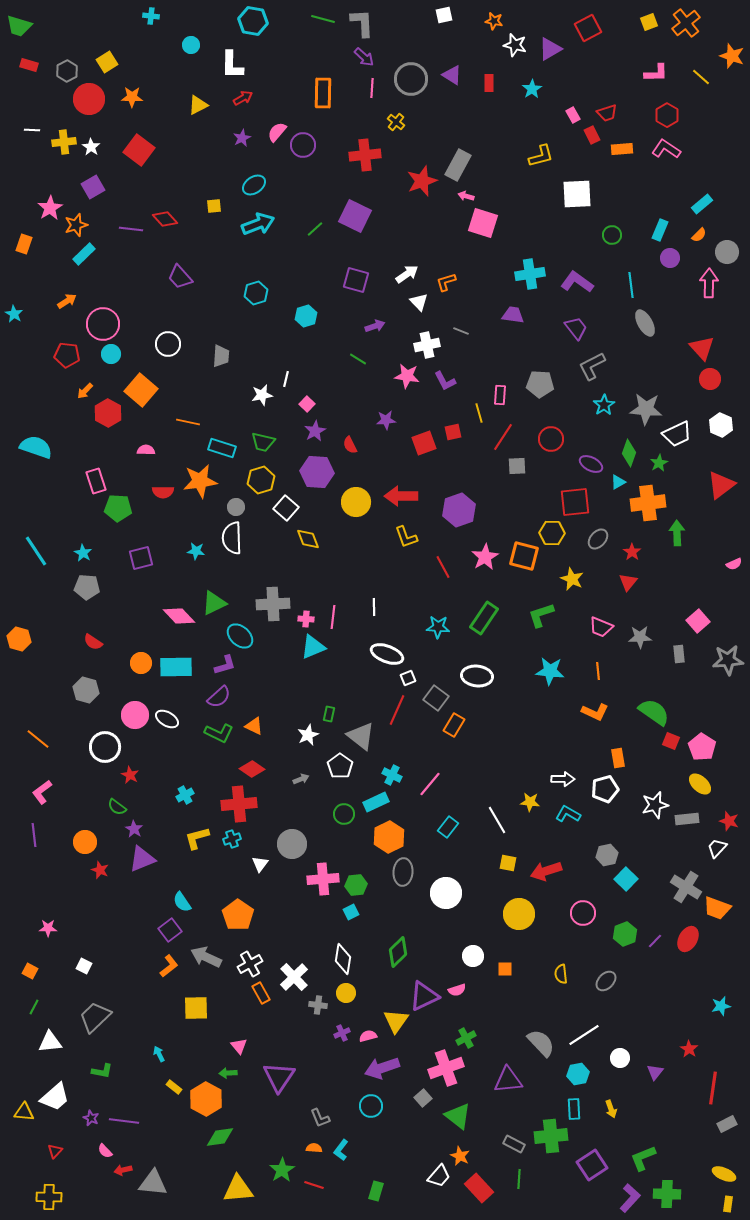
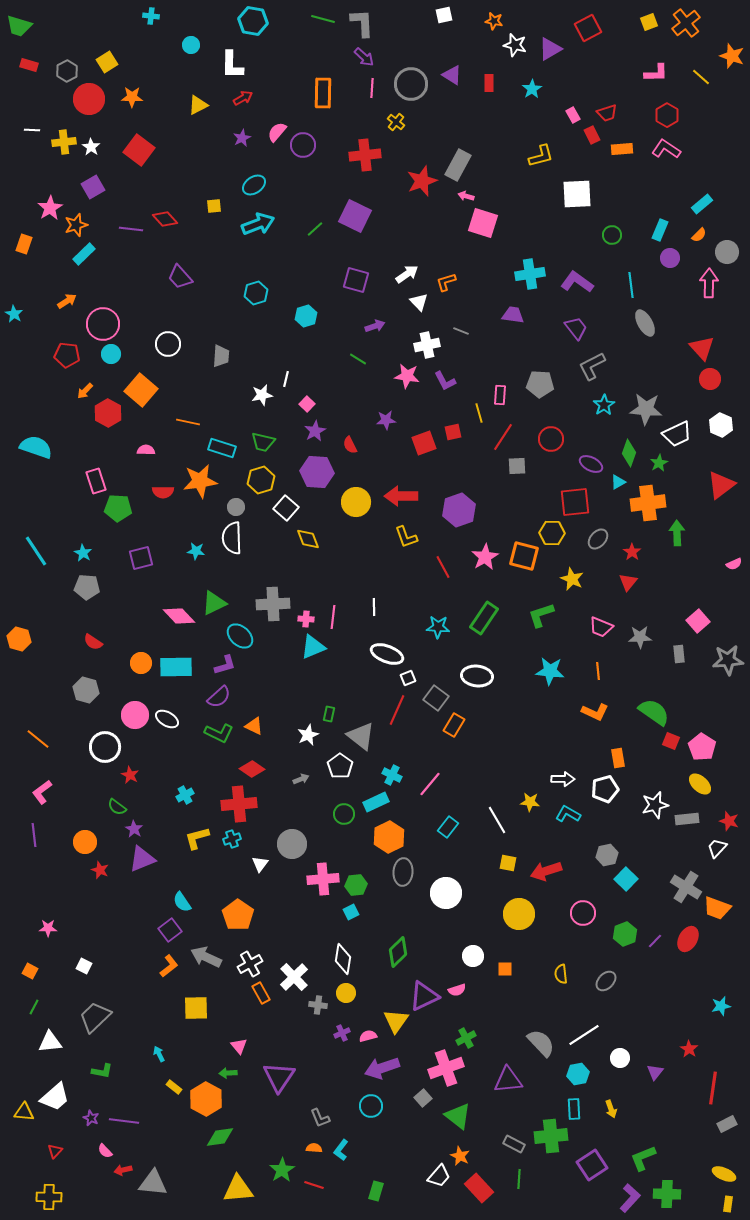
gray circle at (411, 79): moved 5 px down
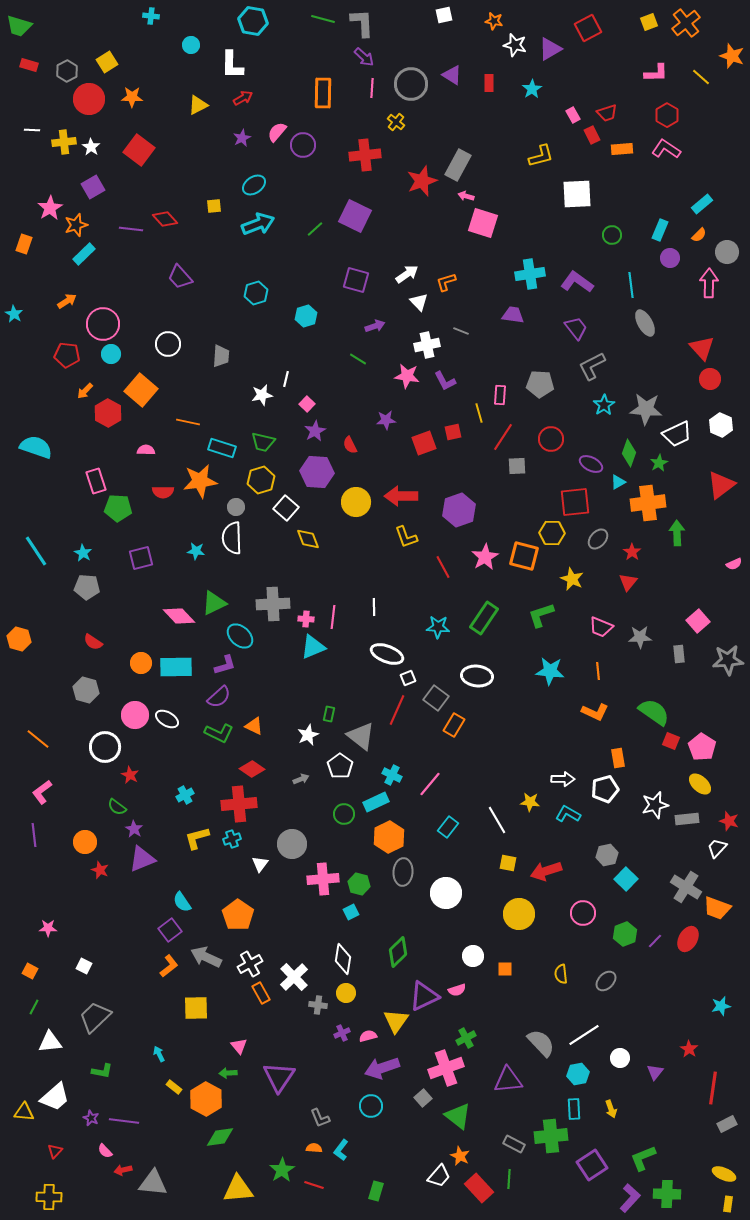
green hexagon at (356, 885): moved 3 px right, 1 px up; rotated 20 degrees clockwise
green line at (519, 1179): moved 10 px left
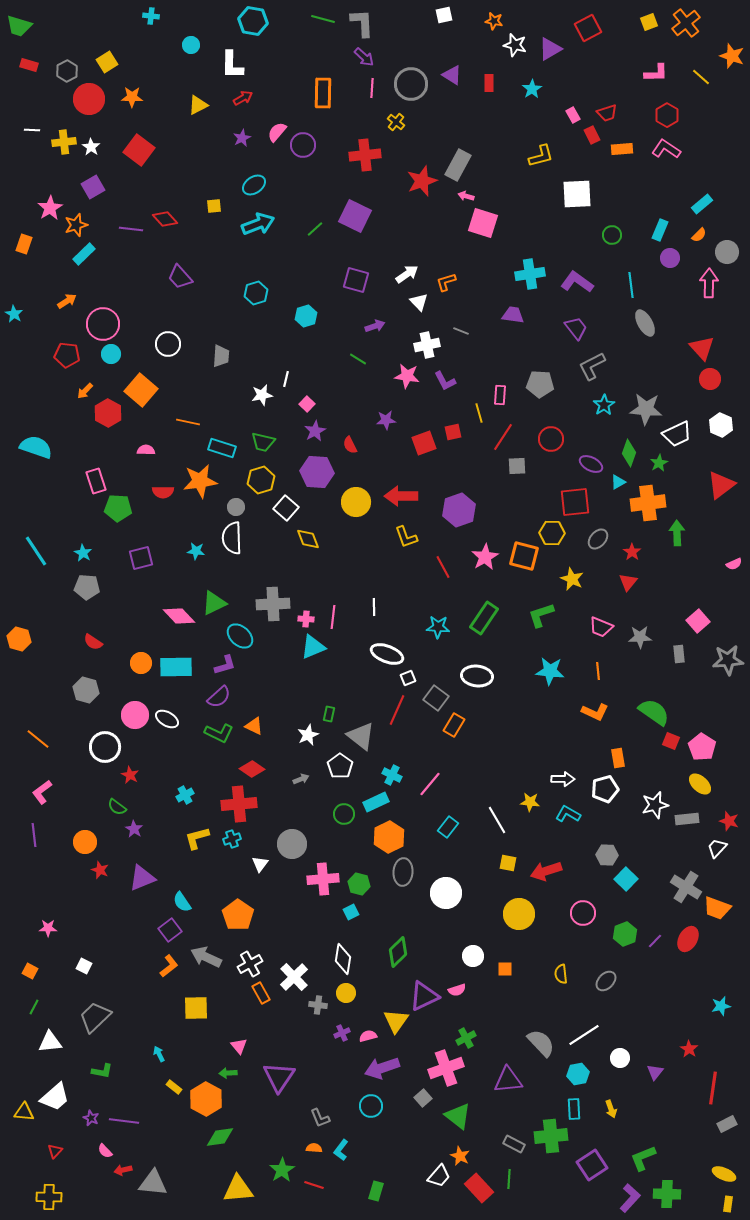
gray hexagon at (607, 855): rotated 15 degrees clockwise
purple triangle at (142, 859): moved 19 px down
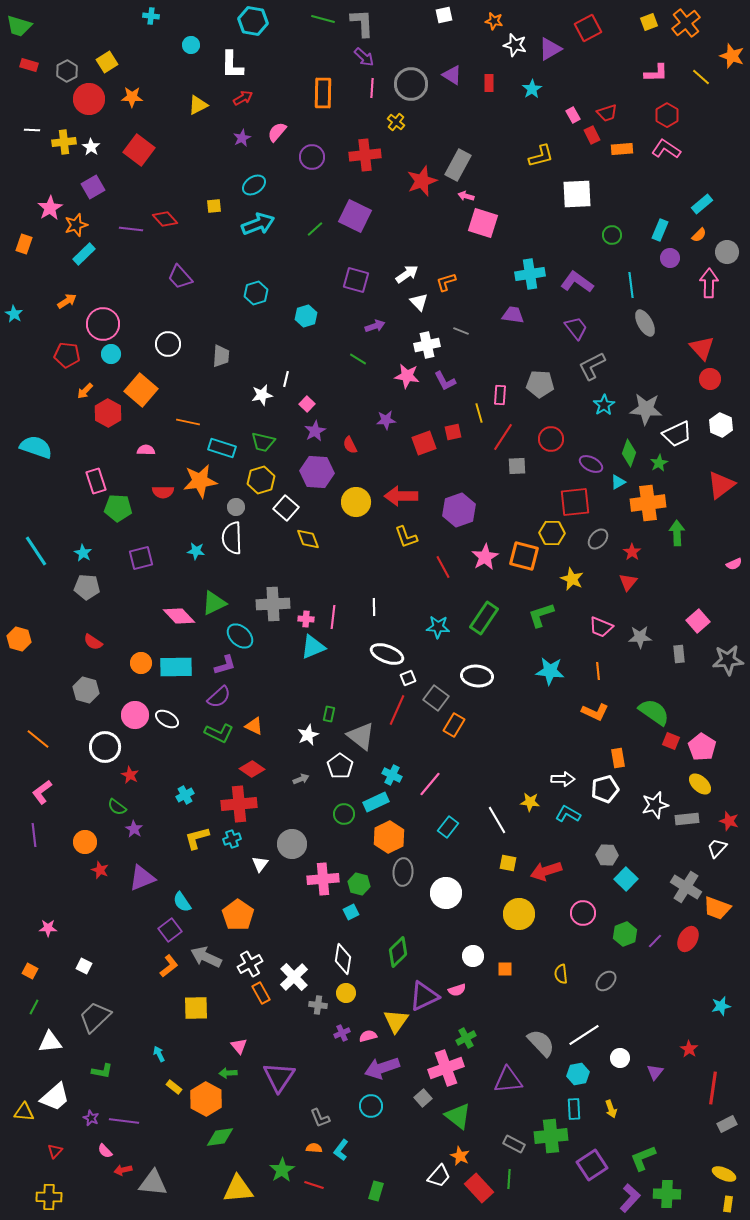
purple circle at (303, 145): moved 9 px right, 12 px down
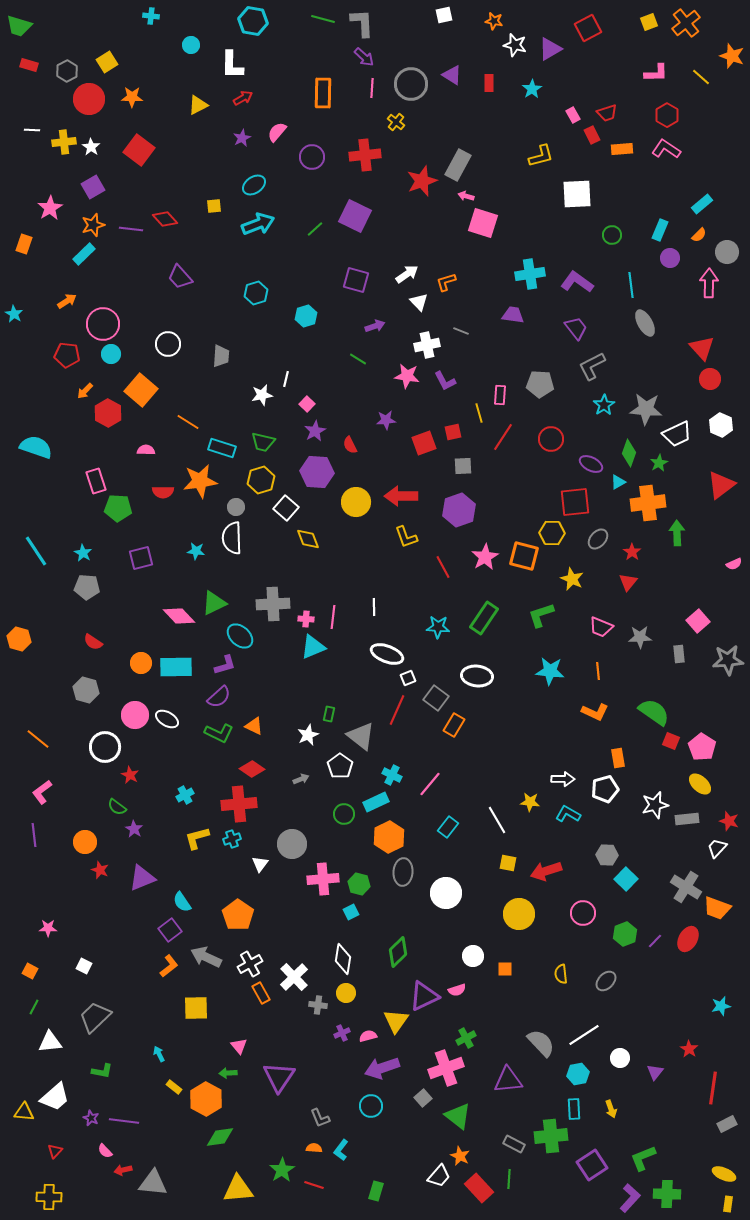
orange star at (76, 225): moved 17 px right
orange line at (188, 422): rotated 20 degrees clockwise
gray square at (517, 466): moved 54 px left
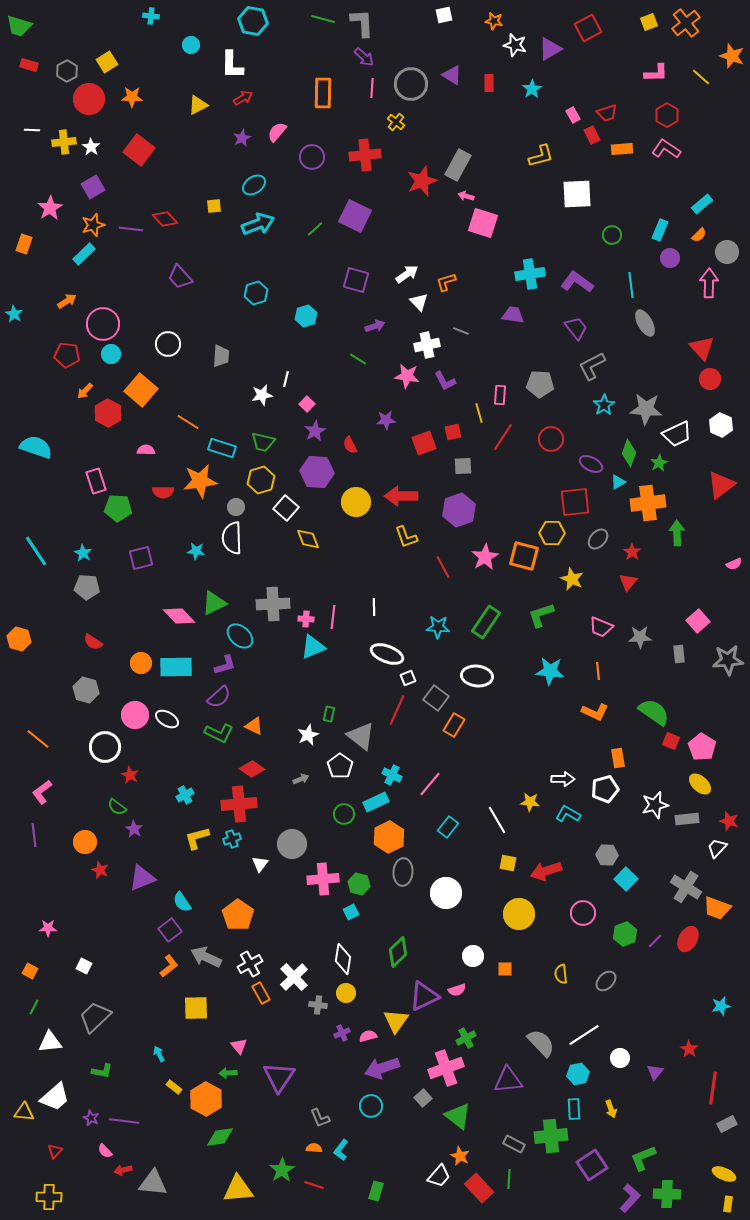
green rectangle at (484, 618): moved 2 px right, 4 px down
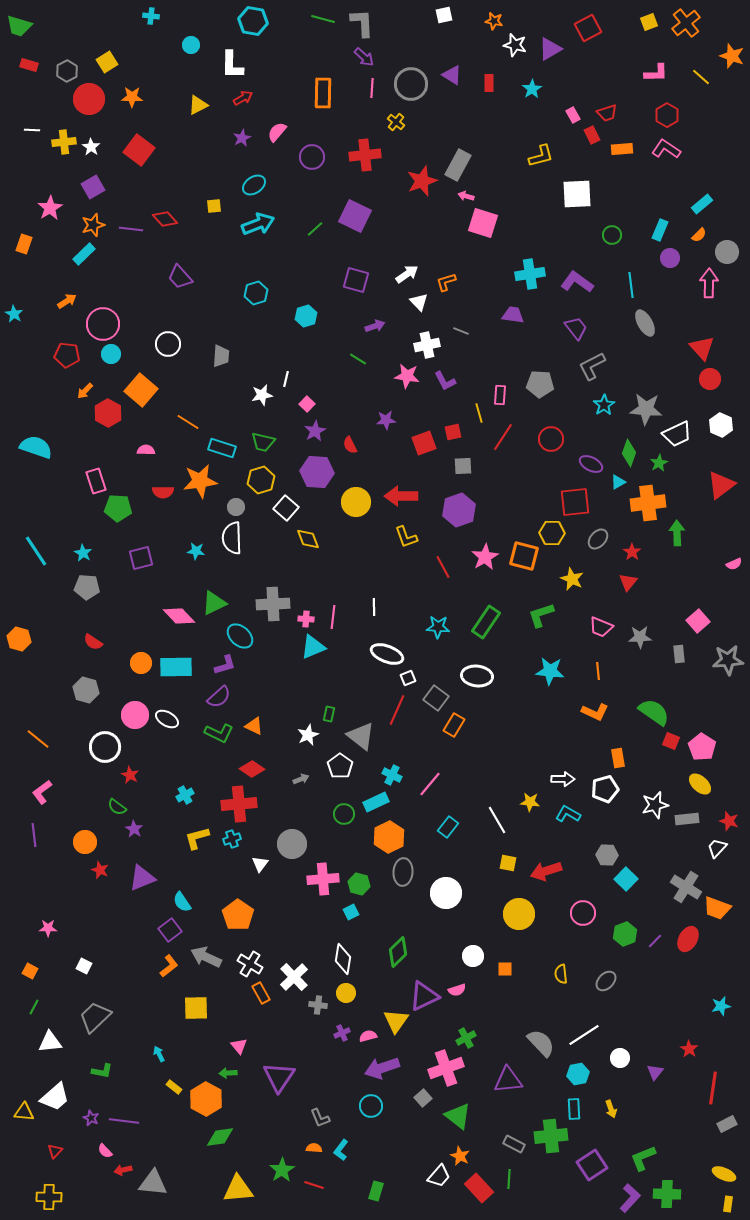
white cross at (250, 964): rotated 30 degrees counterclockwise
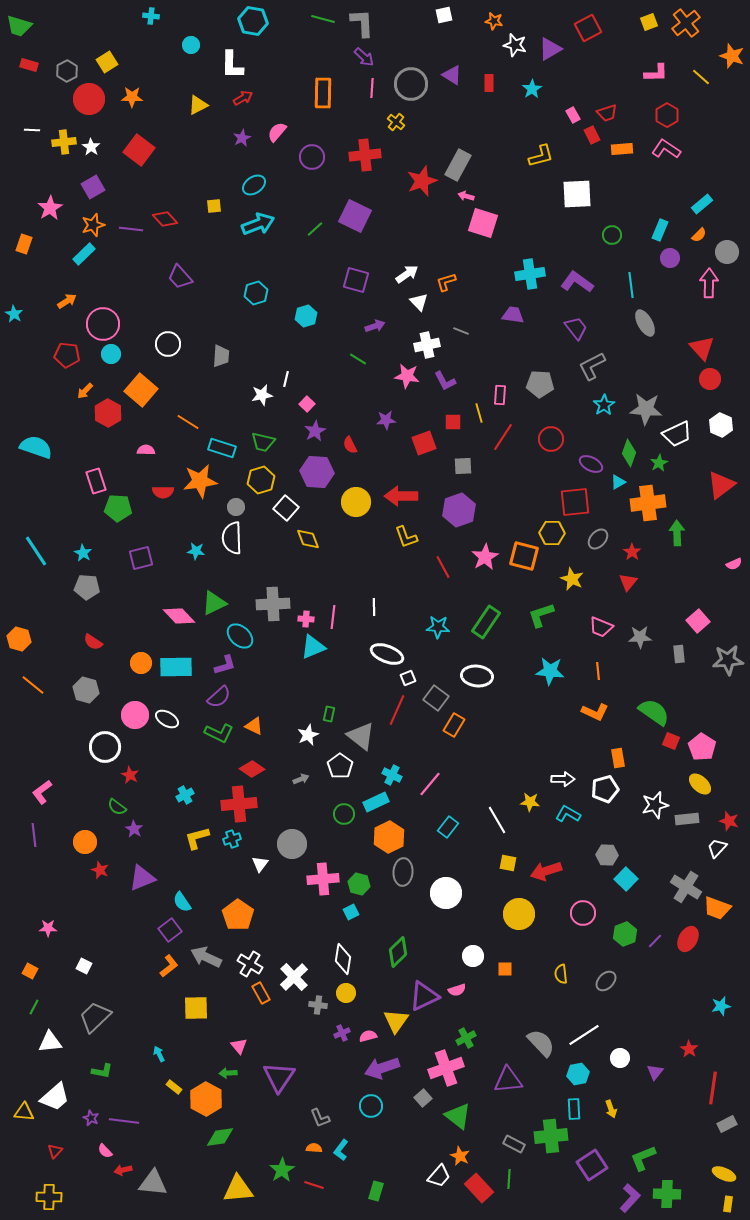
red square at (453, 432): moved 10 px up; rotated 12 degrees clockwise
orange line at (38, 739): moved 5 px left, 54 px up
